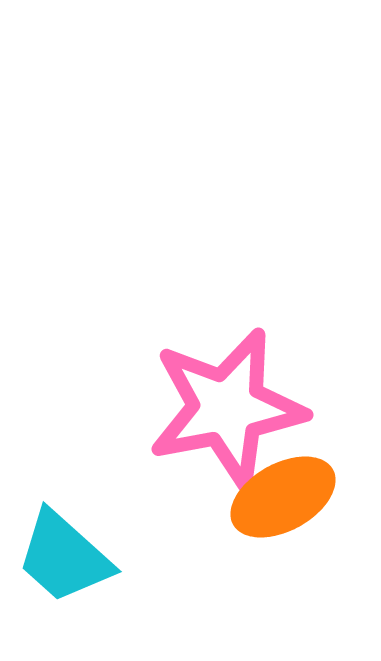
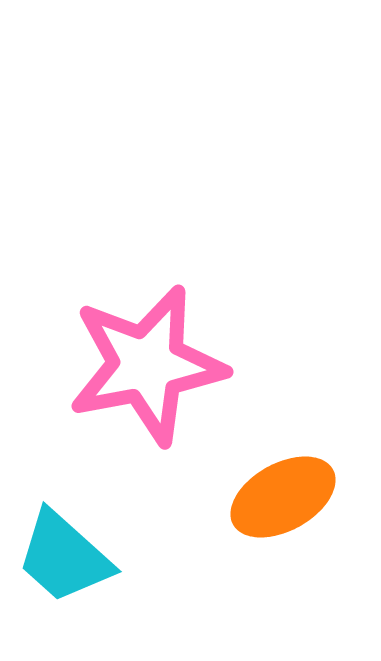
pink star: moved 80 px left, 43 px up
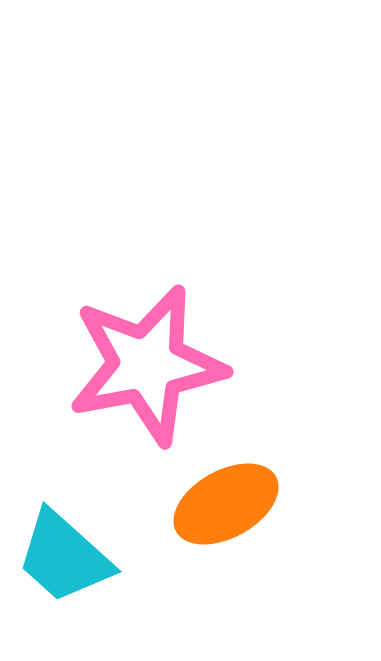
orange ellipse: moved 57 px left, 7 px down
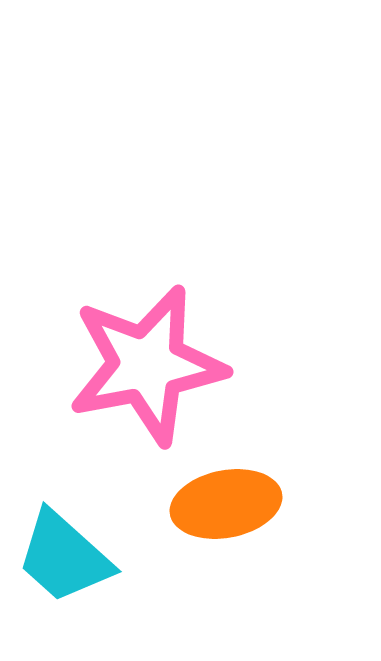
orange ellipse: rotated 18 degrees clockwise
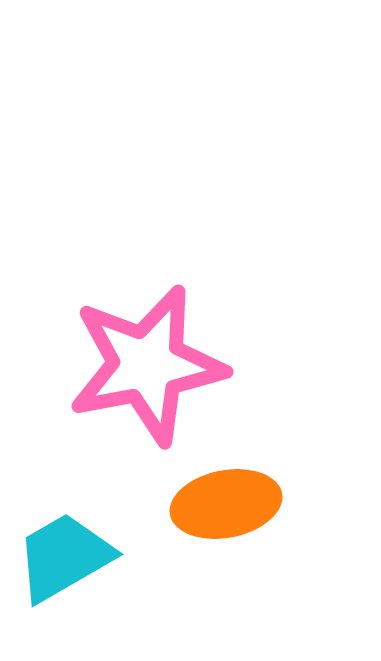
cyan trapezoid: rotated 108 degrees clockwise
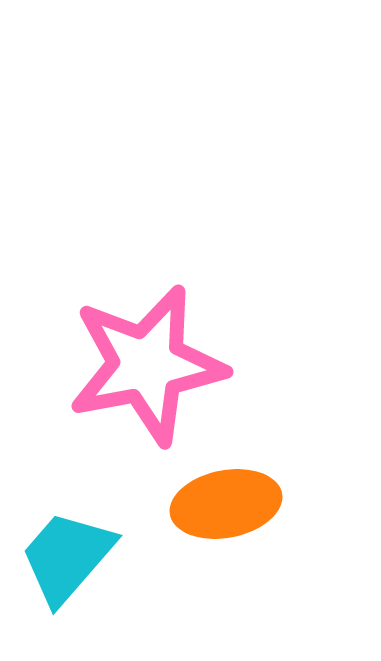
cyan trapezoid: moved 3 px right; rotated 19 degrees counterclockwise
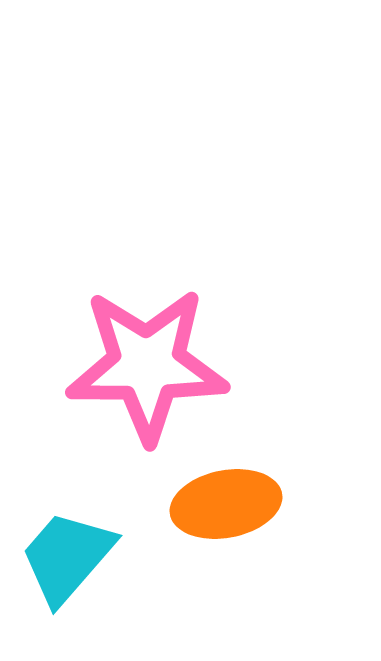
pink star: rotated 11 degrees clockwise
